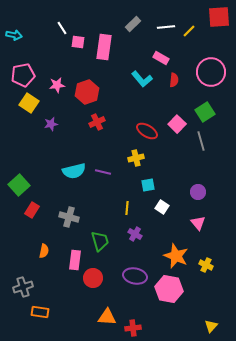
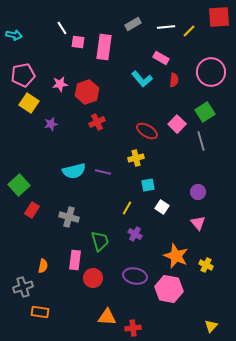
gray rectangle at (133, 24): rotated 14 degrees clockwise
pink star at (57, 85): moved 3 px right, 1 px up
yellow line at (127, 208): rotated 24 degrees clockwise
orange semicircle at (44, 251): moved 1 px left, 15 px down
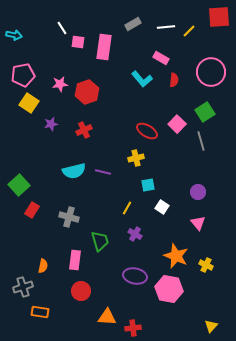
red cross at (97, 122): moved 13 px left, 8 px down
red circle at (93, 278): moved 12 px left, 13 px down
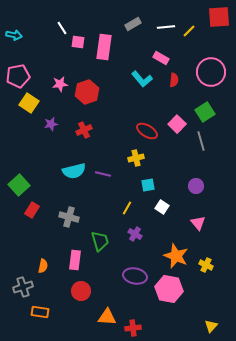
pink pentagon at (23, 75): moved 5 px left, 1 px down
purple line at (103, 172): moved 2 px down
purple circle at (198, 192): moved 2 px left, 6 px up
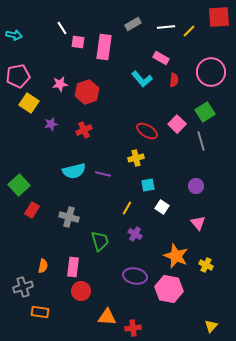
pink rectangle at (75, 260): moved 2 px left, 7 px down
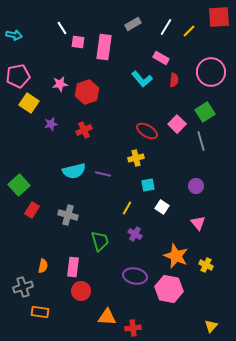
white line at (166, 27): rotated 54 degrees counterclockwise
gray cross at (69, 217): moved 1 px left, 2 px up
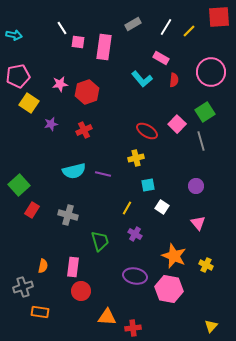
orange star at (176, 256): moved 2 px left
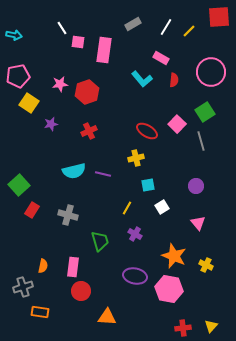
pink rectangle at (104, 47): moved 3 px down
red cross at (84, 130): moved 5 px right, 1 px down
white square at (162, 207): rotated 24 degrees clockwise
red cross at (133, 328): moved 50 px right
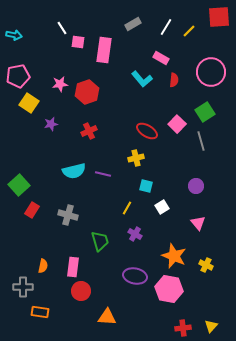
cyan square at (148, 185): moved 2 px left, 1 px down; rotated 24 degrees clockwise
gray cross at (23, 287): rotated 18 degrees clockwise
